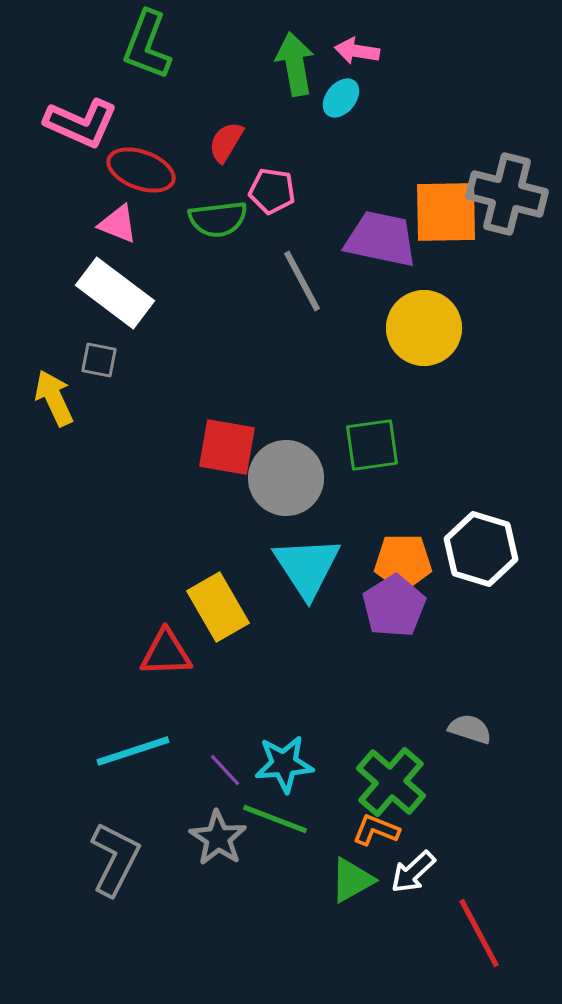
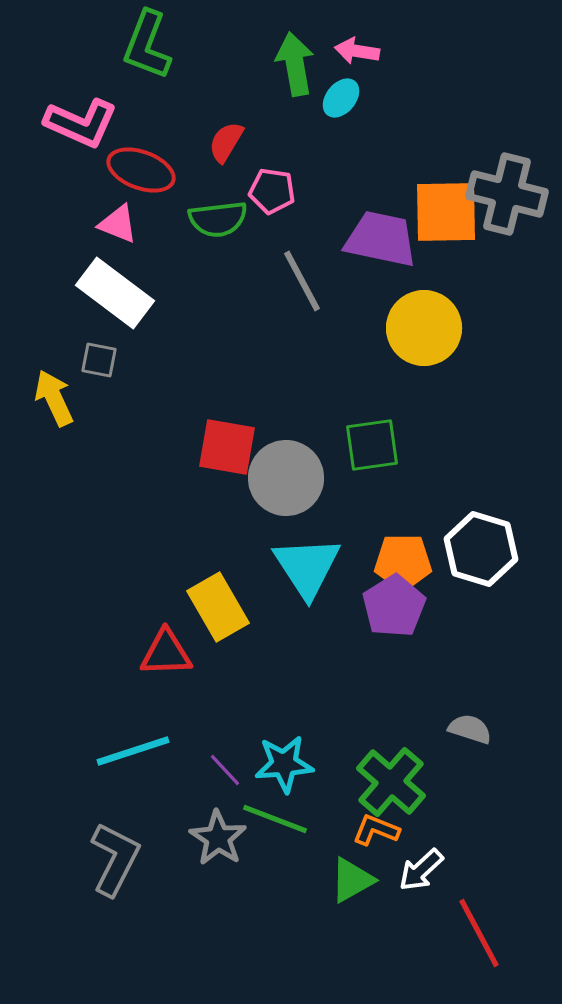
white arrow: moved 8 px right, 2 px up
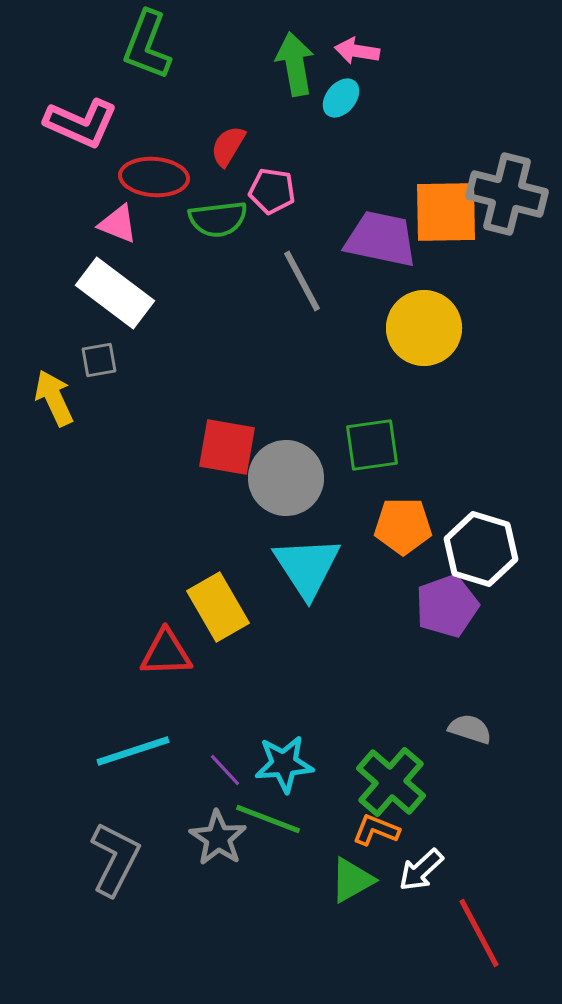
red semicircle: moved 2 px right, 4 px down
red ellipse: moved 13 px right, 7 px down; rotated 16 degrees counterclockwise
gray square: rotated 21 degrees counterclockwise
orange pentagon: moved 36 px up
purple pentagon: moved 53 px right; rotated 12 degrees clockwise
green line: moved 7 px left
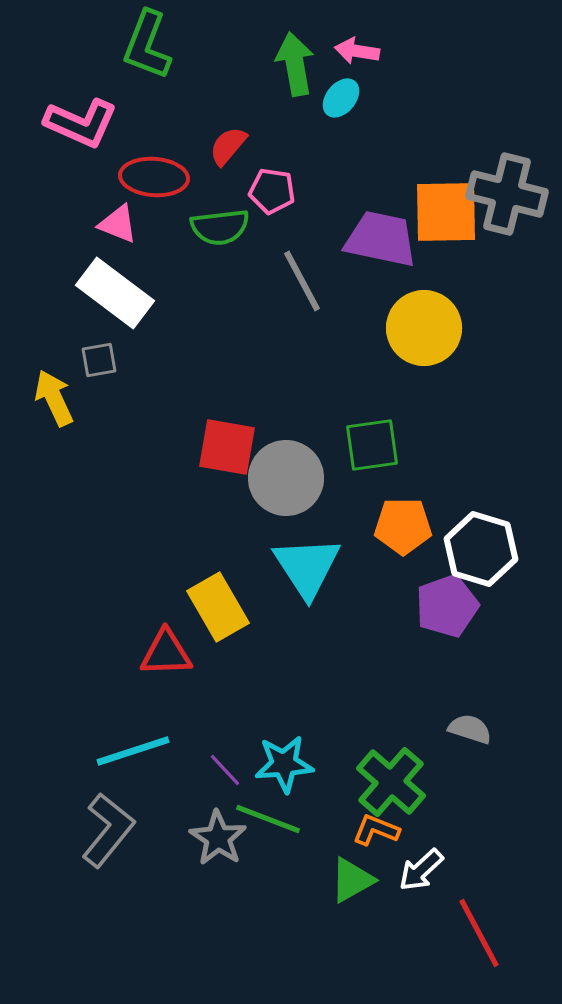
red semicircle: rotated 9 degrees clockwise
green semicircle: moved 2 px right, 8 px down
gray L-shape: moved 7 px left, 29 px up; rotated 12 degrees clockwise
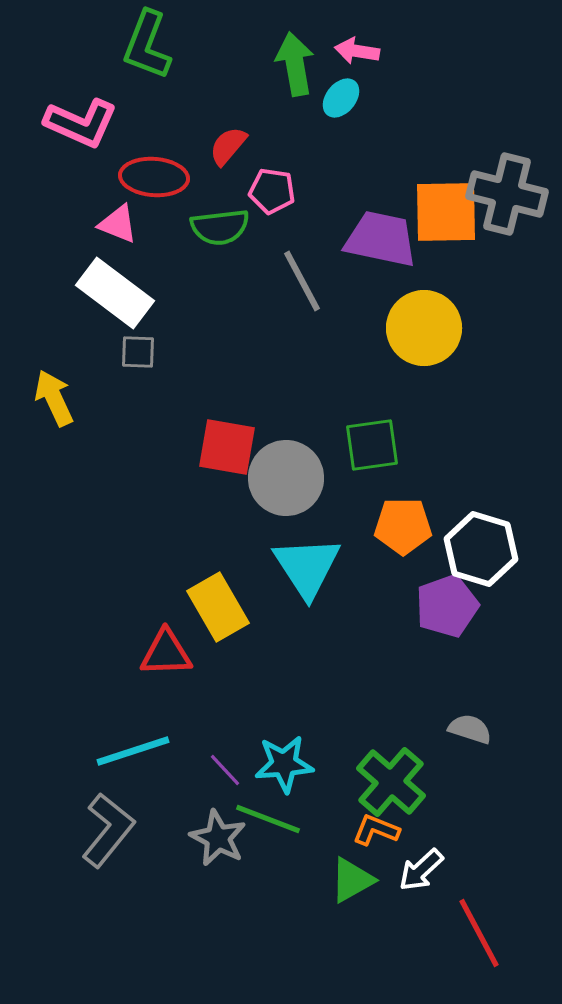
gray square: moved 39 px right, 8 px up; rotated 12 degrees clockwise
gray star: rotated 6 degrees counterclockwise
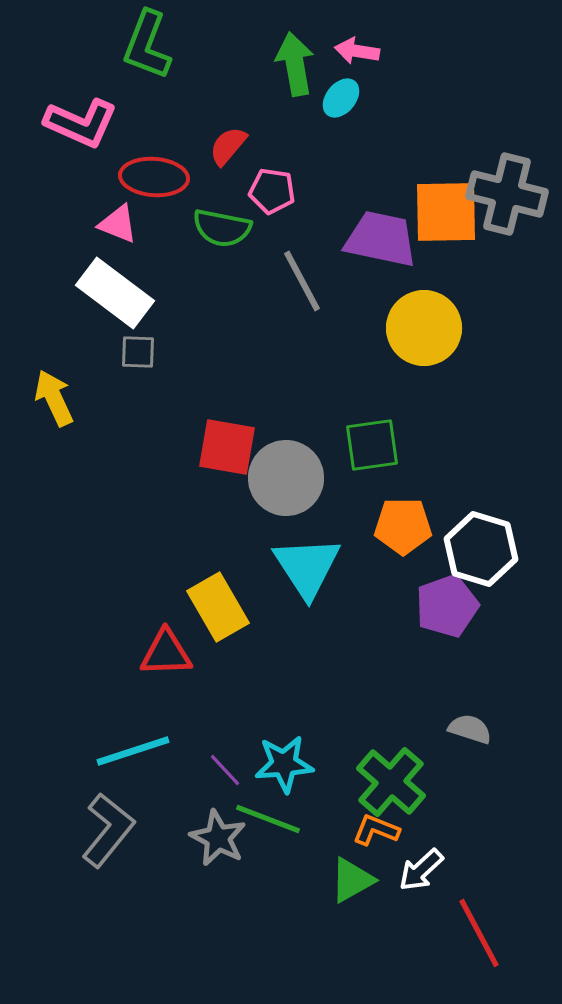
green semicircle: moved 2 px right, 1 px down; rotated 18 degrees clockwise
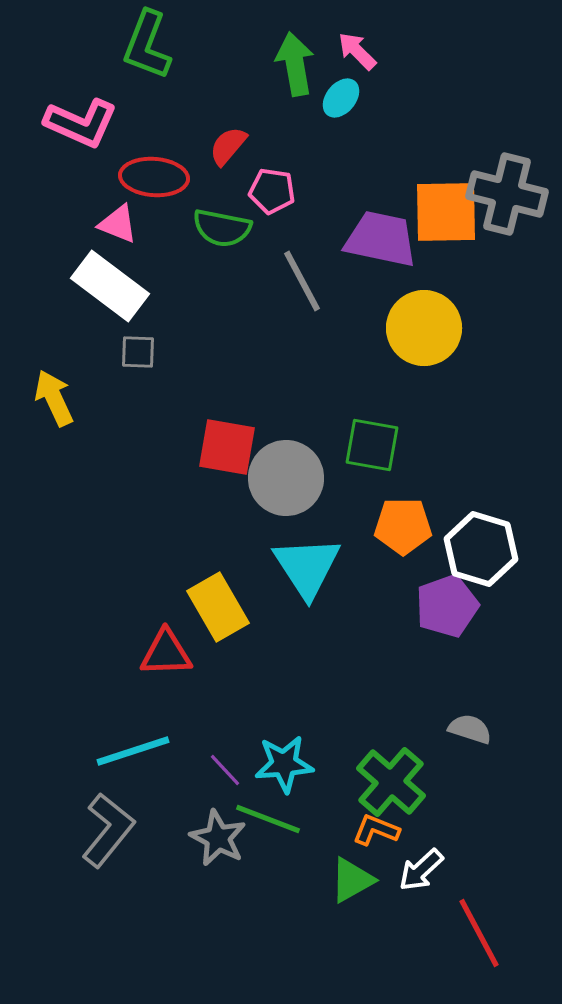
pink arrow: rotated 36 degrees clockwise
white rectangle: moved 5 px left, 7 px up
green square: rotated 18 degrees clockwise
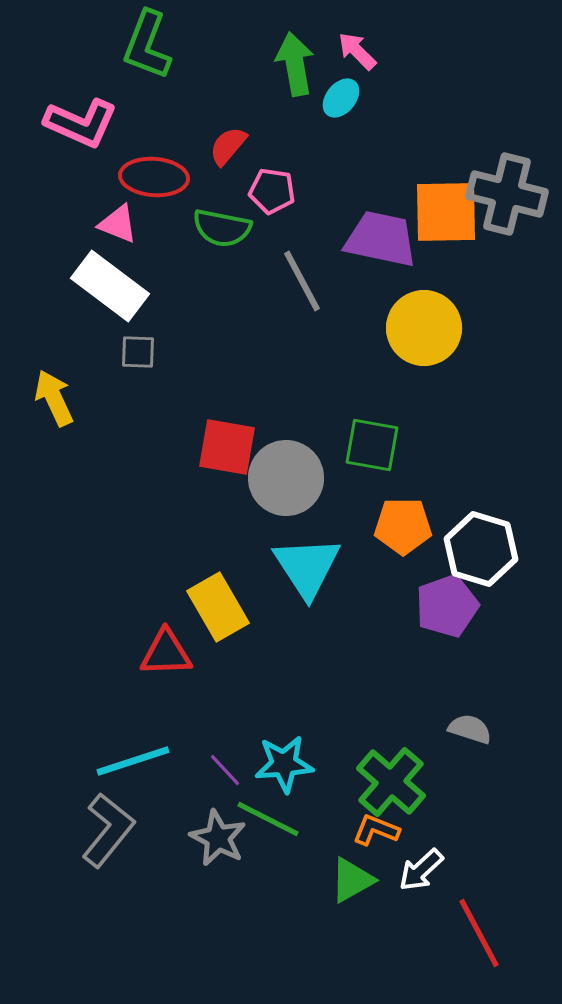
cyan line: moved 10 px down
green line: rotated 6 degrees clockwise
